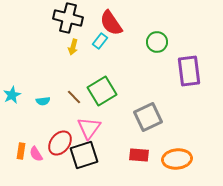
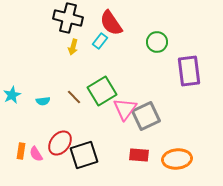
gray square: moved 2 px left, 1 px up
pink triangle: moved 36 px right, 19 px up
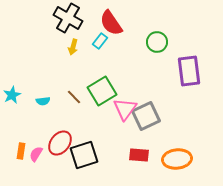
black cross: rotated 16 degrees clockwise
pink semicircle: rotated 63 degrees clockwise
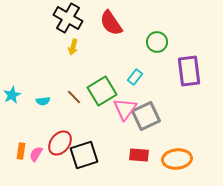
cyan rectangle: moved 35 px right, 36 px down
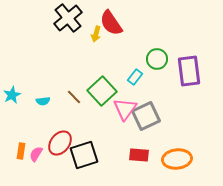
black cross: rotated 20 degrees clockwise
green circle: moved 17 px down
yellow arrow: moved 23 px right, 13 px up
green square: rotated 12 degrees counterclockwise
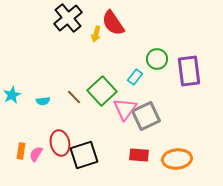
red semicircle: moved 2 px right
red ellipse: rotated 50 degrees counterclockwise
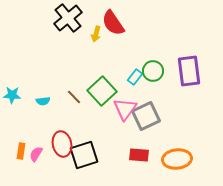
green circle: moved 4 px left, 12 px down
cyan star: rotated 30 degrees clockwise
red ellipse: moved 2 px right, 1 px down
